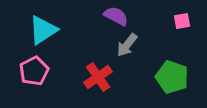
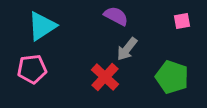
cyan triangle: moved 1 px left, 4 px up
gray arrow: moved 4 px down
pink pentagon: moved 2 px left, 2 px up; rotated 20 degrees clockwise
red cross: moved 7 px right; rotated 12 degrees counterclockwise
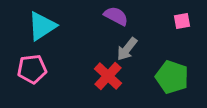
red cross: moved 3 px right, 1 px up
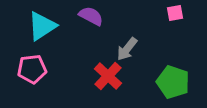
purple semicircle: moved 25 px left
pink square: moved 7 px left, 8 px up
green pentagon: moved 1 px right, 5 px down
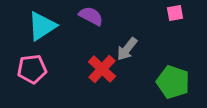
red cross: moved 6 px left, 7 px up
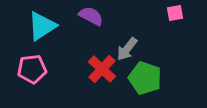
green pentagon: moved 28 px left, 4 px up
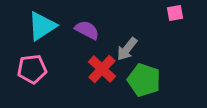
purple semicircle: moved 4 px left, 14 px down
green pentagon: moved 1 px left, 2 px down
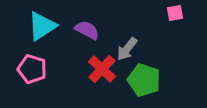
pink pentagon: rotated 24 degrees clockwise
